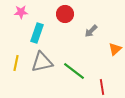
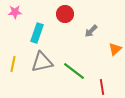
pink star: moved 6 px left
yellow line: moved 3 px left, 1 px down
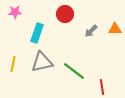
orange triangle: moved 20 px up; rotated 40 degrees clockwise
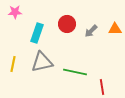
red circle: moved 2 px right, 10 px down
green line: moved 1 px right, 1 px down; rotated 25 degrees counterclockwise
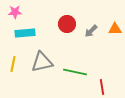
cyan rectangle: moved 12 px left; rotated 66 degrees clockwise
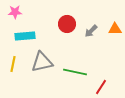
cyan rectangle: moved 3 px down
red line: moved 1 px left; rotated 42 degrees clockwise
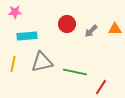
cyan rectangle: moved 2 px right
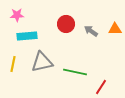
pink star: moved 2 px right, 3 px down
red circle: moved 1 px left
gray arrow: rotated 80 degrees clockwise
